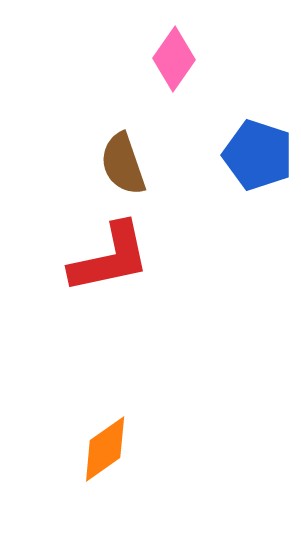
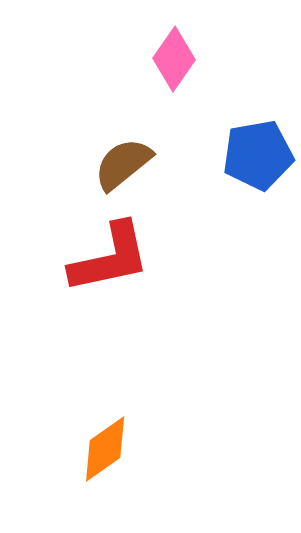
blue pentagon: rotated 28 degrees counterclockwise
brown semicircle: rotated 70 degrees clockwise
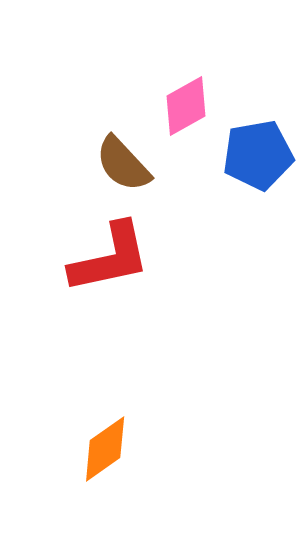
pink diamond: moved 12 px right, 47 px down; rotated 26 degrees clockwise
brown semicircle: rotated 94 degrees counterclockwise
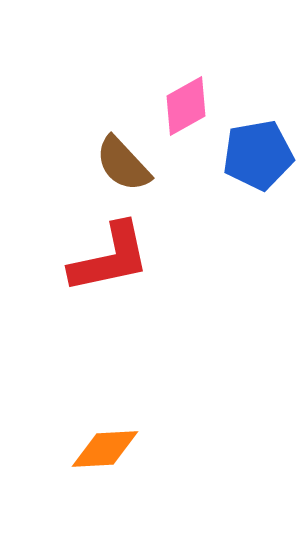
orange diamond: rotated 32 degrees clockwise
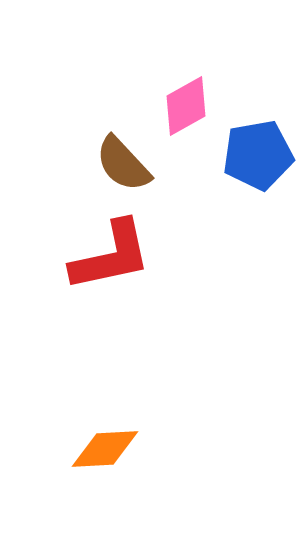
red L-shape: moved 1 px right, 2 px up
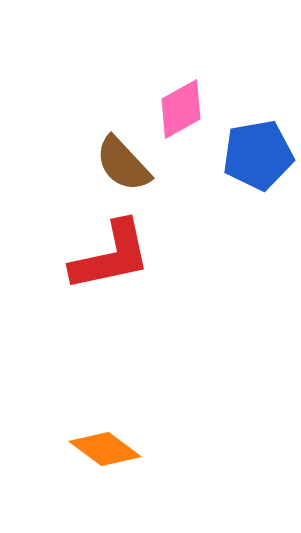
pink diamond: moved 5 px left, 3 px down
orange diamond: rotated 40 degrees clockwise
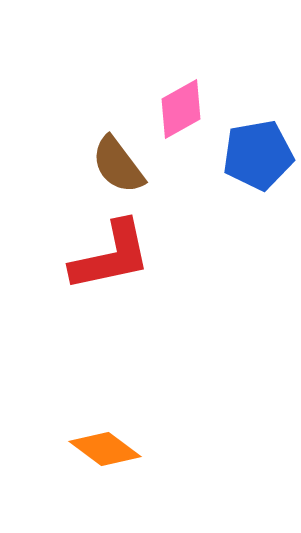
brown semicircle: moved 5 px left, 1 px down; rotated 6 degrees clockwise
